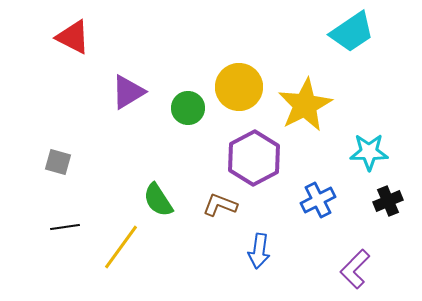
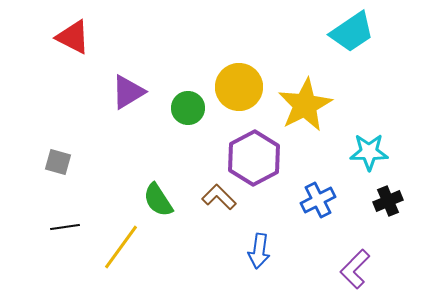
brown L-shape: moved 1 px left, 8 px up; rotated 24 degrees clockwise
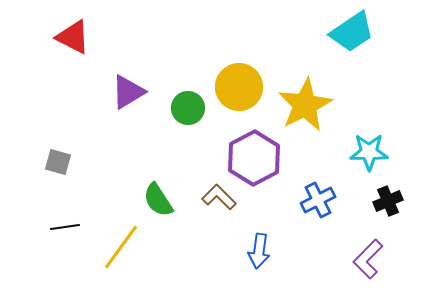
purple L-shape: moved 13 px right, 10 px up
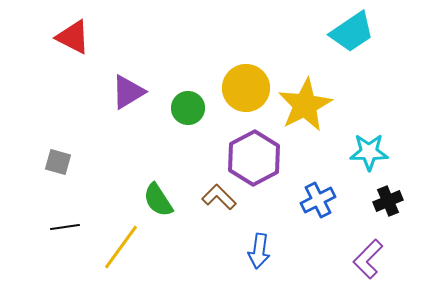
yellow circle: moved 7 px right, 1 px down
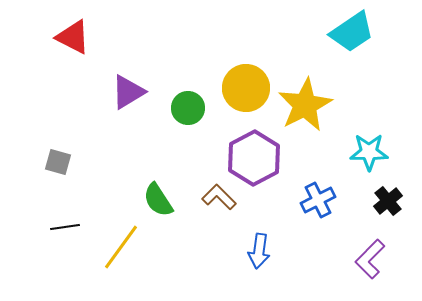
black cross: rotated 16 degrees counterclockwise
purple L-shape: moved 2 px right
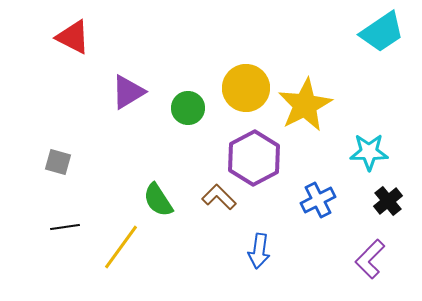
cyan trapezoid: moved 30 px right
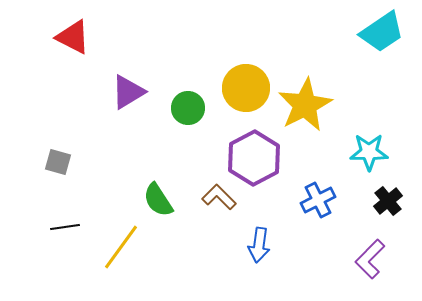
blue arrow: moved 6 px up
